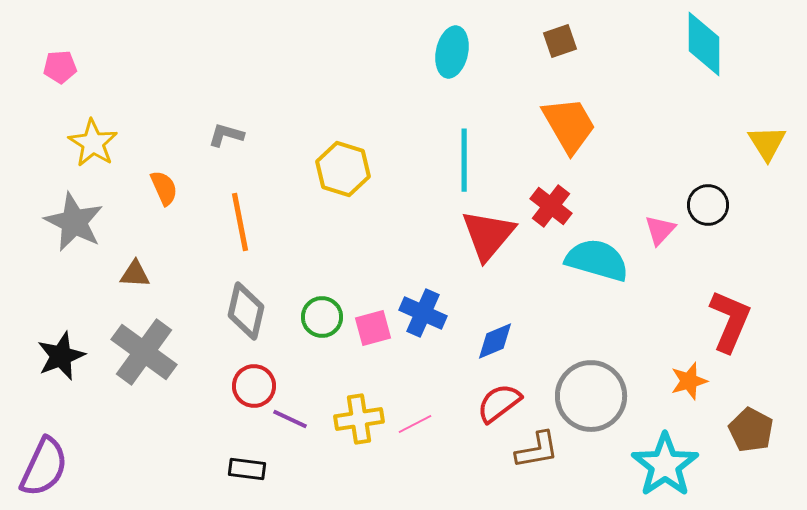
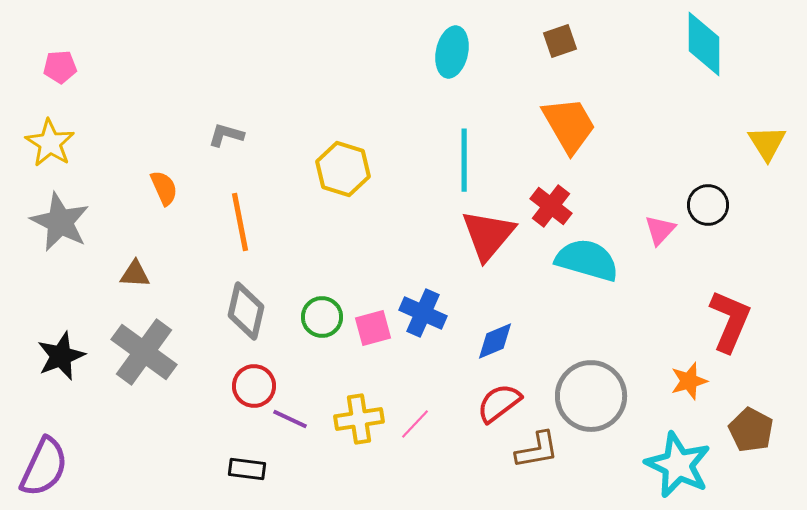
yellow star: moved 43 px left
gray star: moved 14 px left
cyan semicircle: moved 10 px left
pink line: rotated 20 degrees counterclockwise
cyan star: moved 13 px right; rotated 12 degrees counterclockwise
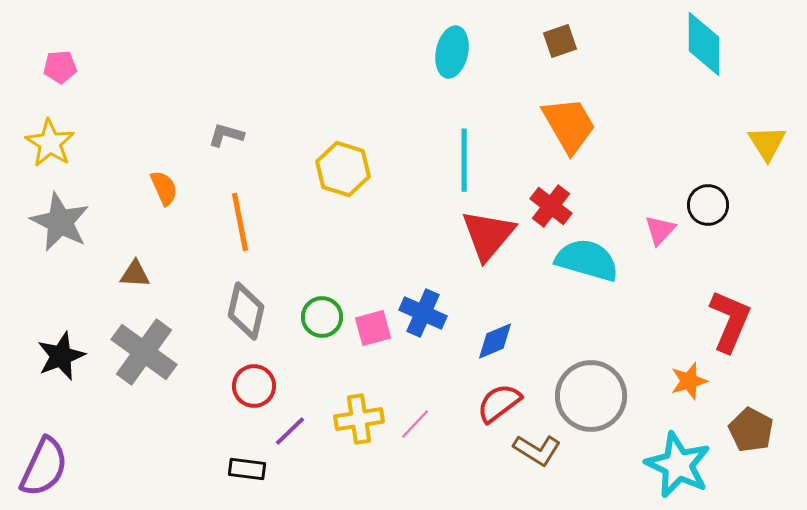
purple line: moved 12 px down; rotated 69 degrees counterclockwise
brown L-shape: rotated 42 degrees clockwise
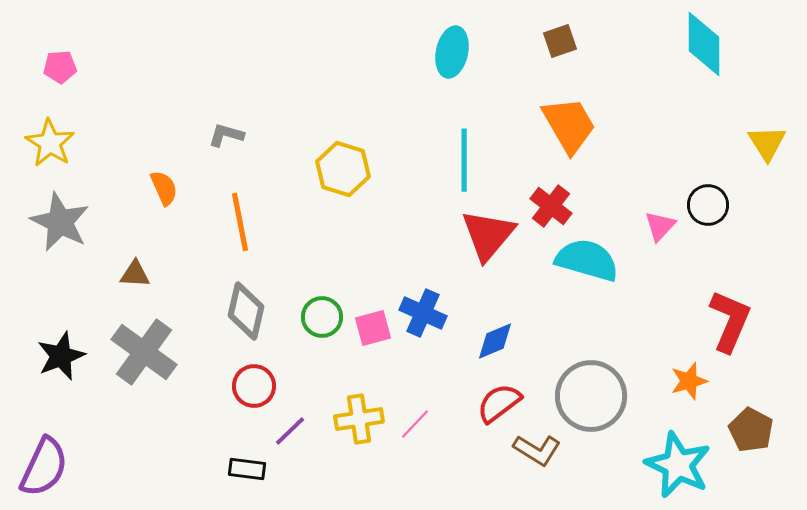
pink triangle: moved 4 px up
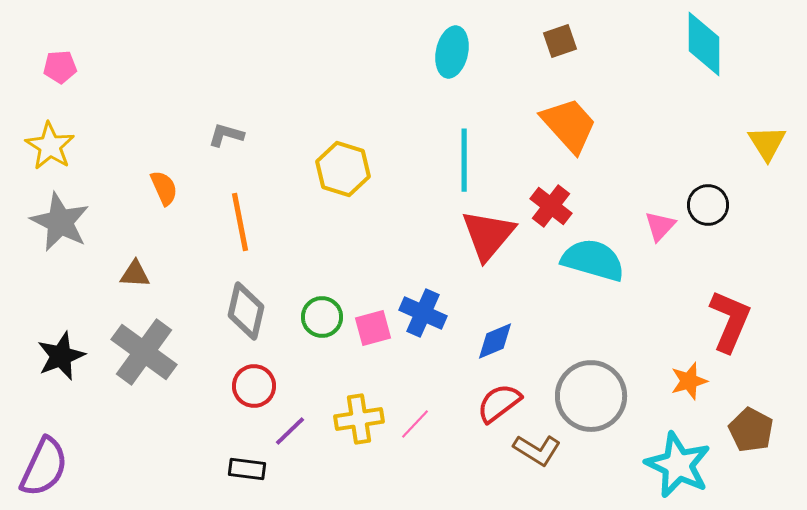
orange trapezoid: rotated 12 degrees counterclockwise
yellow star: moved 3 px down
cyan semicircle: moved 6 px right
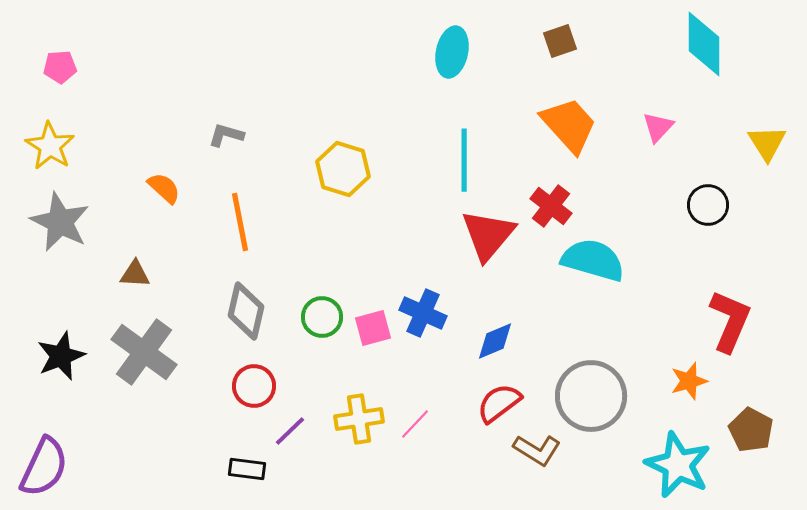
orange semicircle: rotated 24 degrees counterclockwise
pink triangle: moved 2 px left, 99 px up
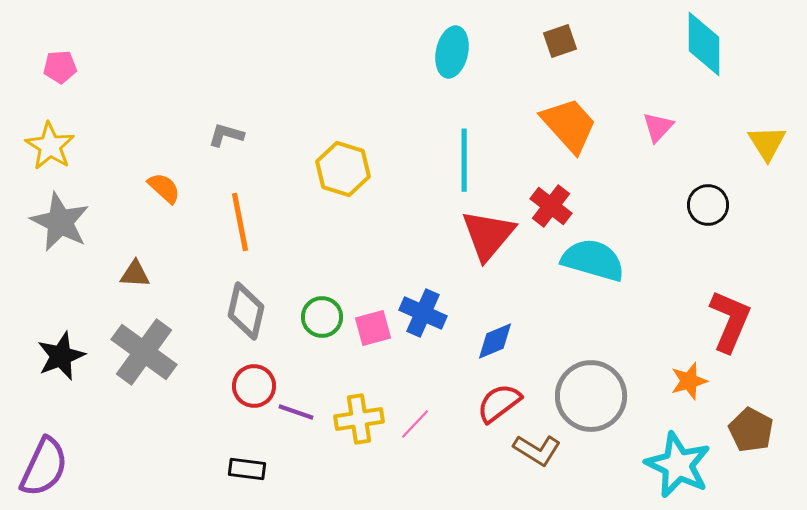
purple line: moved 6 px right, 19 px up; rotated 63 degrees clockwise
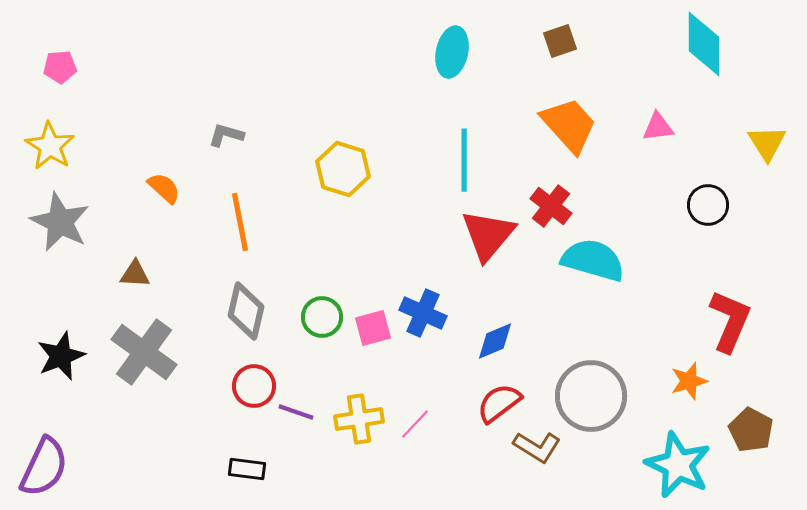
pink triangle: rotated 40 degrees clockwise
brown L-shape: moved 3 px up
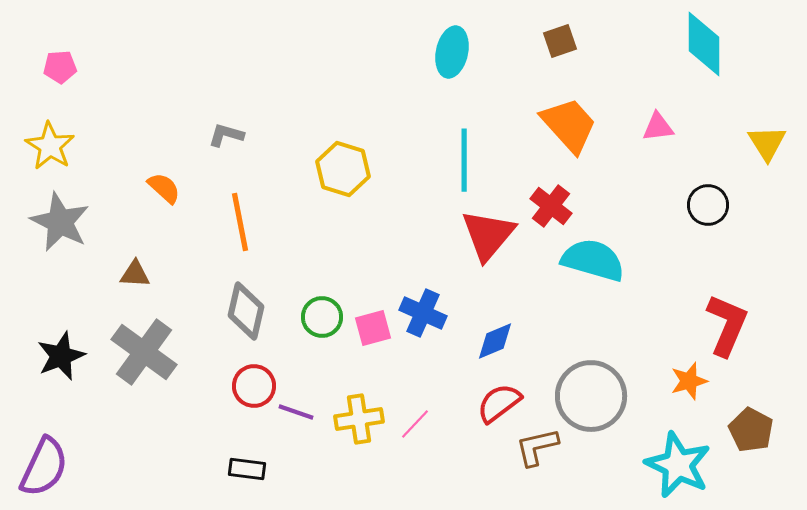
red L-shape: moved 3 px left, 4 px down
brown L-shape: rotated 135 degrees clockwise
